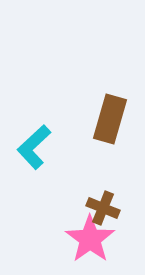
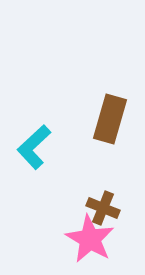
pink star: rotated 6 degrees counterclockwise
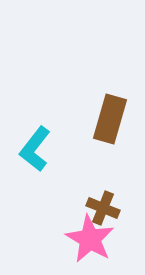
cyan L-shape: moved 1 px right, 2 px down; rotated 9 degrees counterclockwise
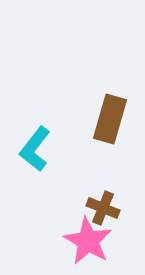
pink star: moved 2 px left, 2 px down
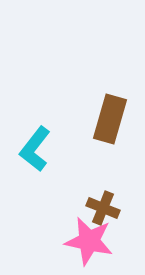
pink star: moved 1 px right; rotated 18 degrees counterclockwise
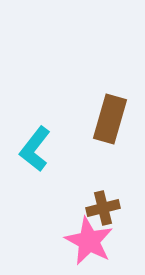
brown cross: rotated 36 degrees counterclockwise
pink star: rotated 15 degrees clockwise
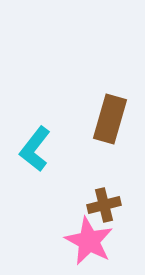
brown cross: moved 1 px right, 3 px up
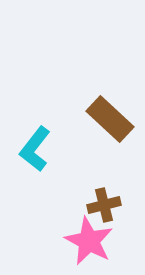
brown rectangle: rotated 63 degrees counterclockwise
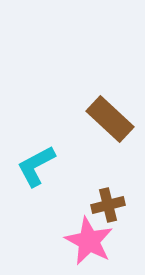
cyan L-shape: moved 1 px right, 17 px down; rotated 24 degrees clockwise
brown cross: moved 4 px right
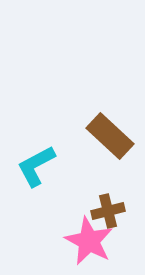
brown rectangle: moved 17 px down
brown cross: moved 6 px down
